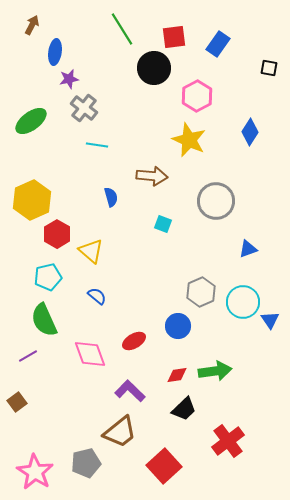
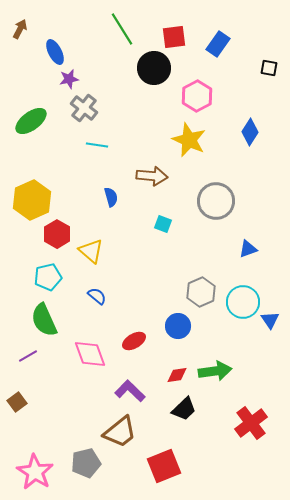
brown arrow at (32, 25): moved 12 px left, 4 px down
blue ellipse at (55, 52): rotated 35 degrees counterclockwise
red cross at (228, 441): moved 23 px right, 18 px up
red square at (164, 466): rotated 20 degrees clockwise
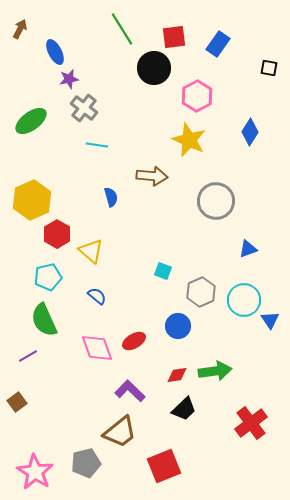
cyan square at (163, 224): moved 47 px down
cyan circle at (243, 302): moved 1 px right, 2 px up
pink diamond at (90, 354): moved 7 px right, 6 px up
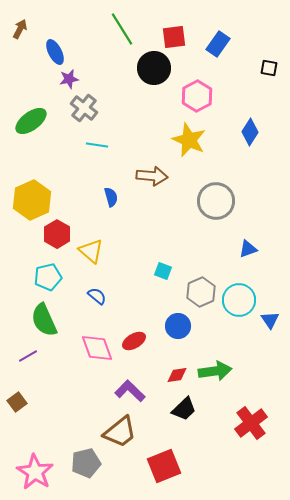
cyan circle at (244, 300): moved 5 px left
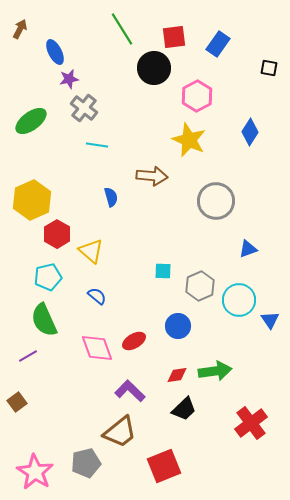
cyan square at (163, 271): rotated 18 degrees counterclockwise
gray hexagon at (201, 292): moved 1 px left, 6 px up
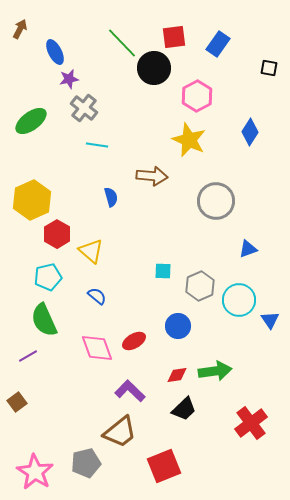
green line at (122, 29): moved 14 px down; rotated 12 degrees counterclockwise
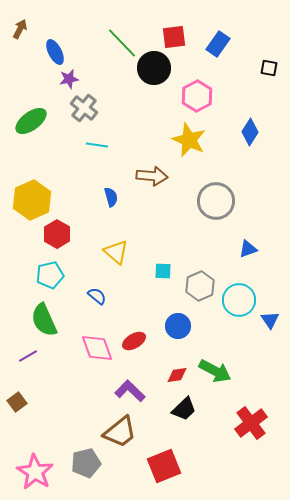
yellow triangle at (91, 251): moved 25 px right, 1 px down
cyan pentagon at (48, 277): moved 2 px right, 2 px up
green arrow at (215, 371): rotated 36 degrees clockwise
